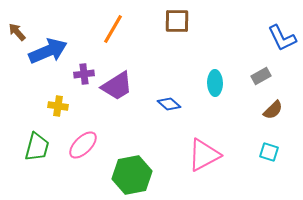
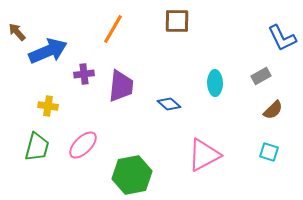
purple trapezoid: moved 4 px right; rotated 52 degrees counterclockwise
yellow cross: moved 10 px left
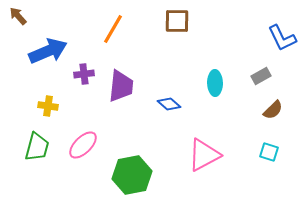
brown arrow: moved 1 px right, 16 px up
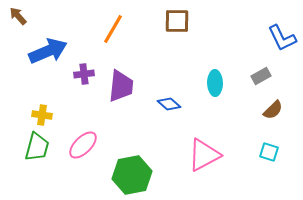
yellow cross: moved 6 px left, 9 px down
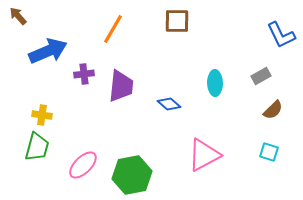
blue L-shape: moved 1 px left, 3 px up
pink ellipse: moved 20 px down
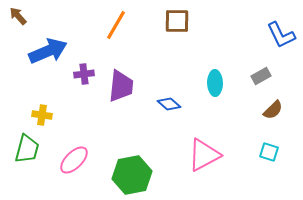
orange line: moved 3 px right, 4 px up
green trapezoid: moved 10 px left, 2 px down
pink ellipse: moved 9 px left, 5 px up
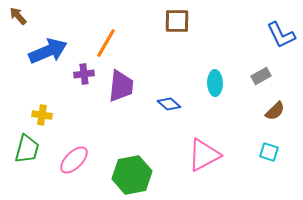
orange line: moved 10 px left, 18 px down
brown semicircle: moved 2 px right, 1 px down
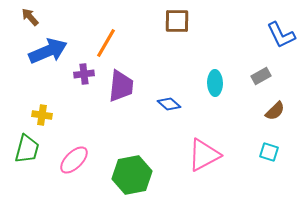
brown arrow: moved 12 px right, 1 px down
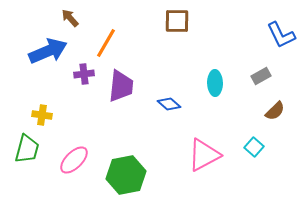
brown arrow: moved 40 px right, 1 px down
cyan square: moved 15 px left, 5 px up; rotated 24 degrees clockwise
green hexagon: moved 6 px left
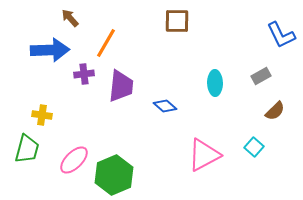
blue arrow: moved 2 px right, 1 px up; rotated 21 degrees clockwise
blue diamond: moved 4 px left, 2 px down
green hexagon: moved 12 px left; rotated 12 degrees counterclockwise
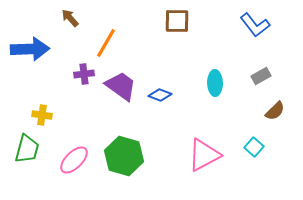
blue L-shape: moved 26 px left, 10 px up; rotated 12 degrees counterclockwise
blue arrow: moved 20 px left, 1 px up
purple trapezoid: rotated 60 degrees counterclockwise
blue diamond: moved 5 px left, 11 px up; rotated 20 degrees counterclockwise
green hexagon: moved 10 px right, 19 px up; rotated 21 degrees counterclockwise
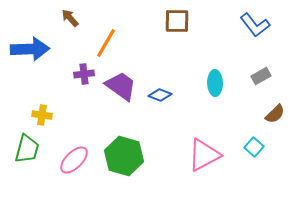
brown semicircle: moved 3 px down
